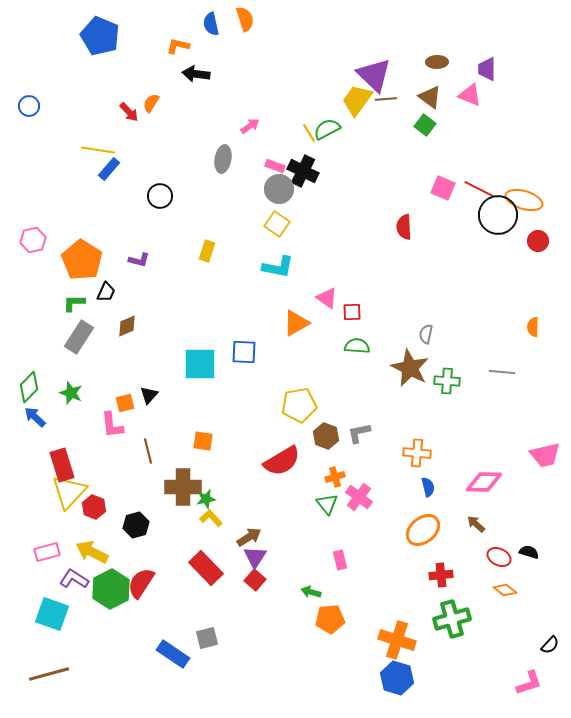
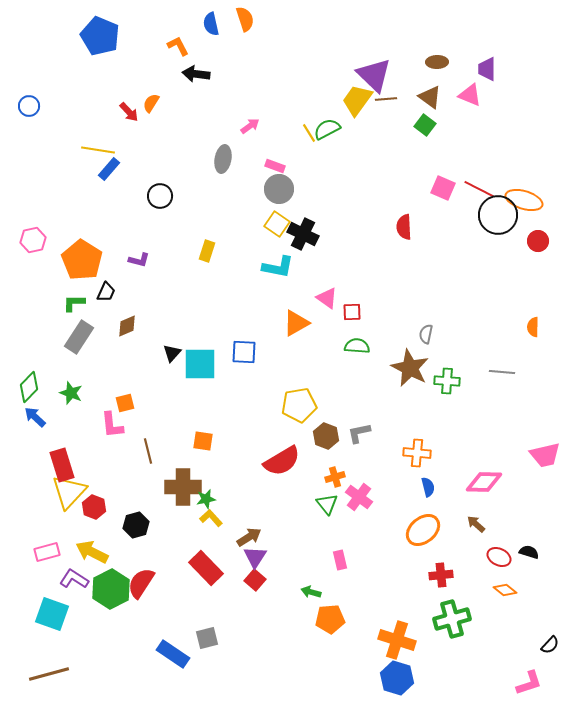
orange L-shape at (178, 46): rotated 50 degrees clockwise
black cross at (303, 171): moved 63 px down
black triangle at (149, 395): moved 23 px right, 42 px up
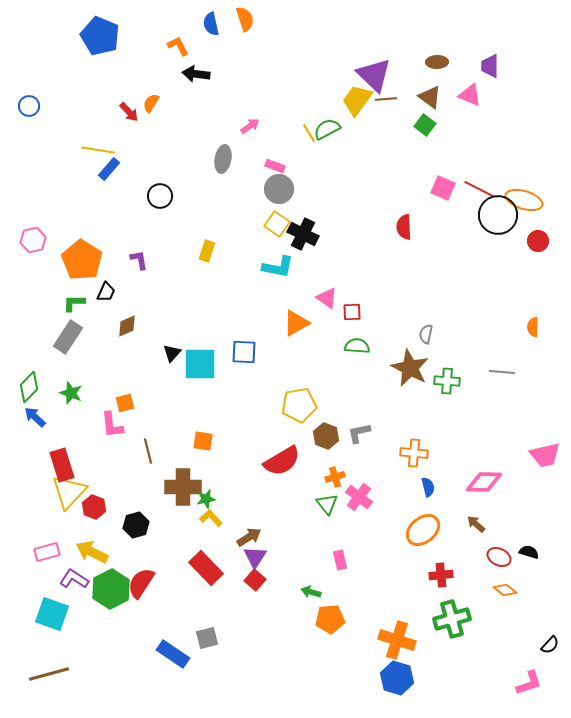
purple trapezoid at (487, 69): moved 3 px right, 3 px up
purple L-shape at (139, 260): rotated 115 degrees counterclockwise
gray rectangle at (79, 337): moved 11 px left
orange cross at (417, 453): moved 3 px left
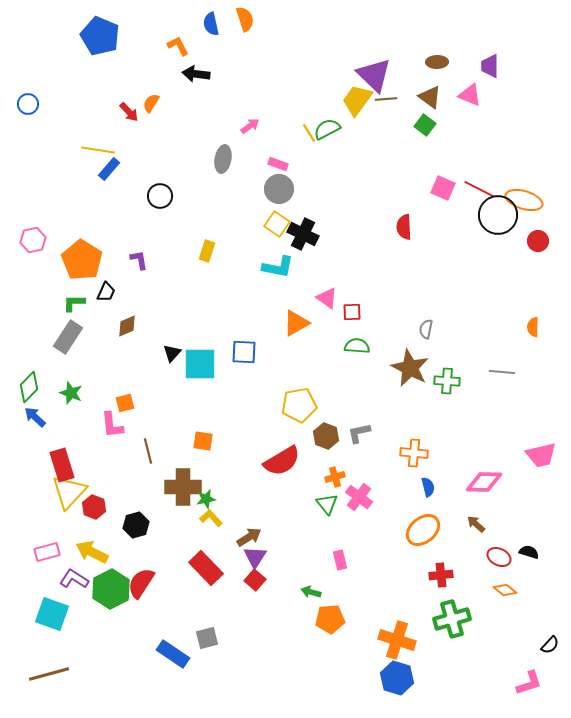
blue circle at (29, 106): moved 1 px left, 2 px up
pink rectangle at (275, 166): moved 3 px right, 2 px up
gray semicircle at (426, 334): moved 5 px up
pink trapezoid at (545, 455): moved 4 px left
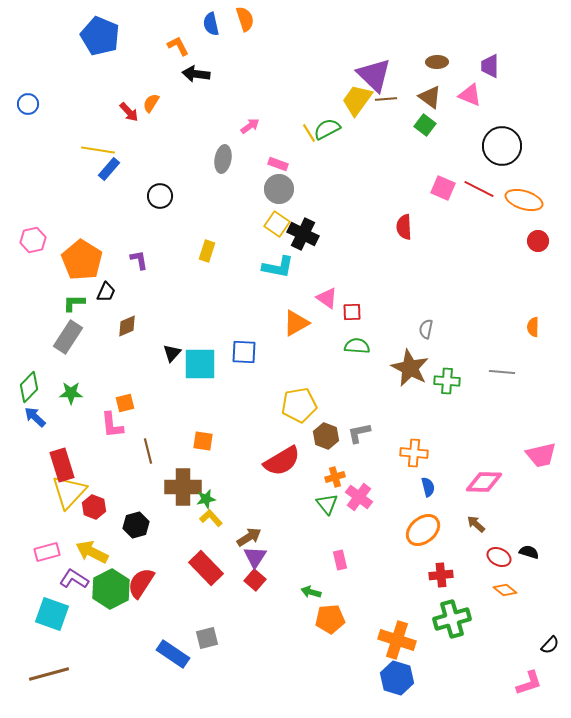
black circle at (498, 215): moved 4 px right, 69 px up
green star at (71, 393): rotated 20 degrees counterclockwise
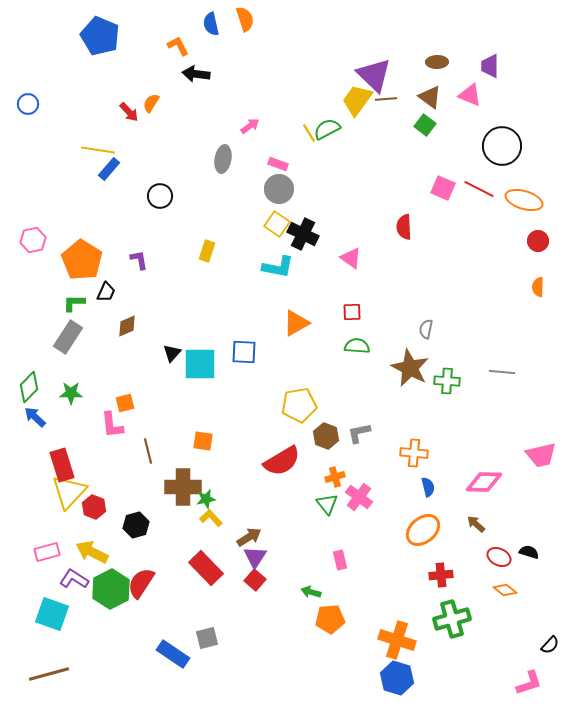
pink triangle at (327, 298): moved 24 px right, 40 px up
orange semicircle at (533, 327): moved 5 px right, 40 px up
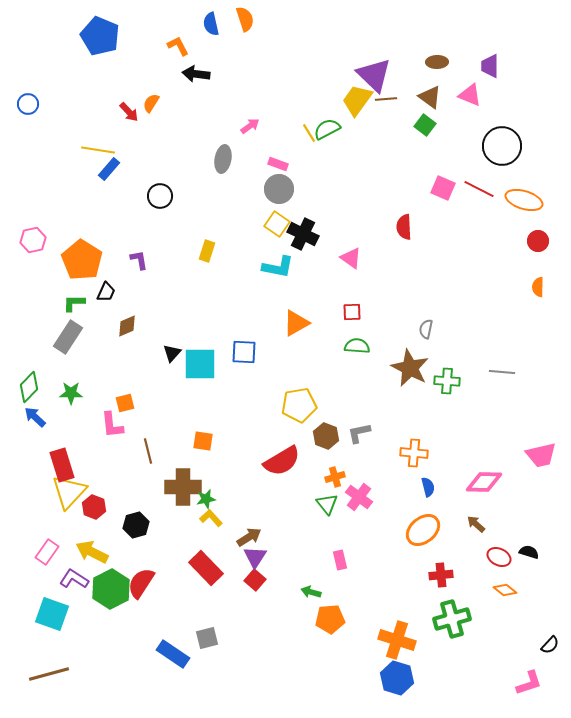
pink rectangle at (47, 552): rotated 40 degrees counterclockwise
